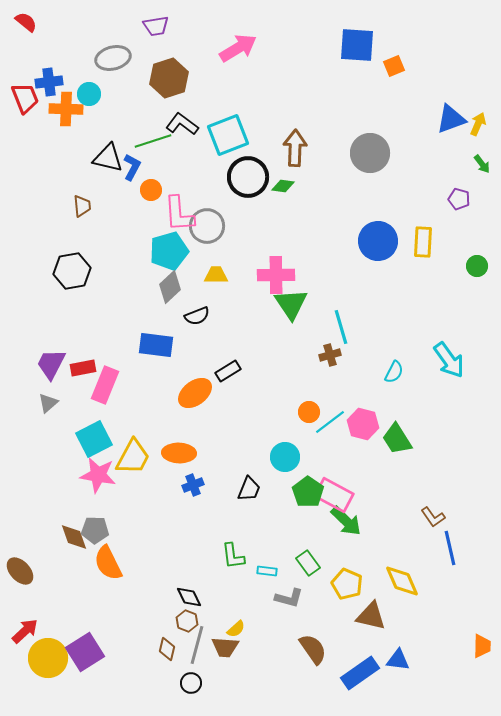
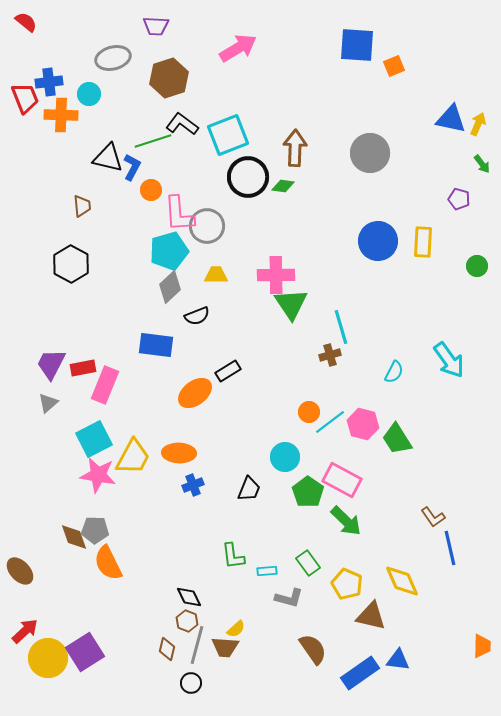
purple trapezoid at (156, 26): rotated 12 degrees clockwise
orange cross at (66, 109): moved 5 px left, 6 px down
blue triangle at (451, 119): rotated 32 degrees clockwise
black hexagon at (72, 271): moved 1 px left, 7 px up; rotated 21 degrees counterclockwise
pink rectangle at (334, 495): moved 8 px right, 15 px up
cyan rectangle at (267, 571): rotated 12 degrees counterclockwise
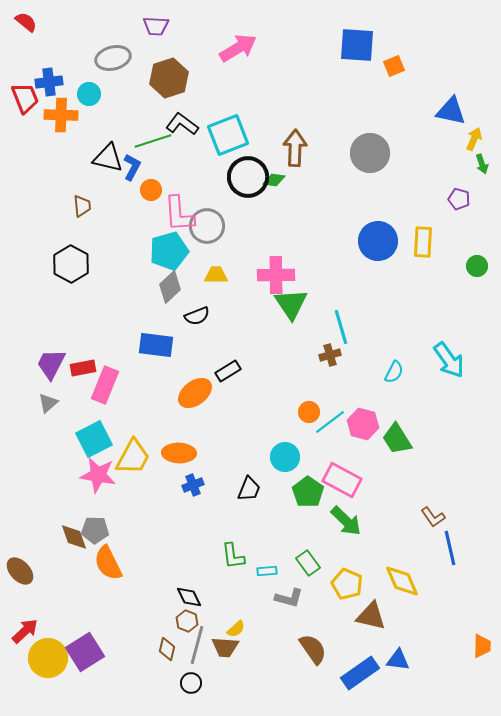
blue triangle at (451, 119): moved 8 px up
yellow arrow at (478, 124): moved 4 px left, 15 px down
green arrow at (482, 164): rotated 18 degrees clockwise
green diamond at (283, 186): moved 9 px left, 6 px up
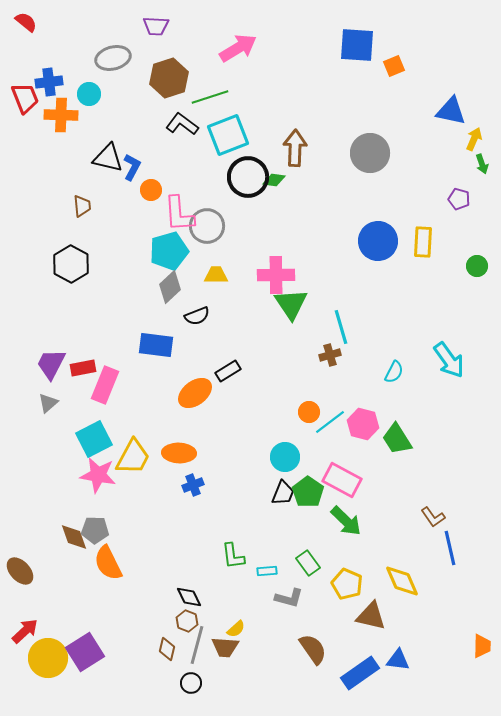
green line at (153, 141): moved 57 px right, 44 px up
black trapezoid at (249, 489): moved 34 px right, 4 px down
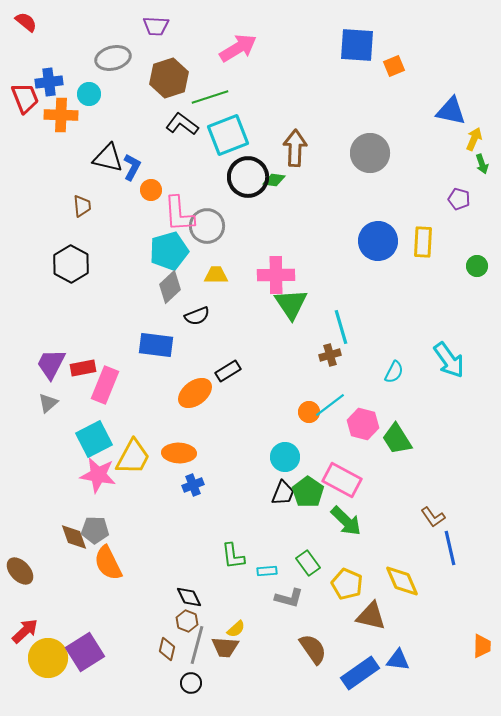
cyan line at (330, 422): moved 17 px up
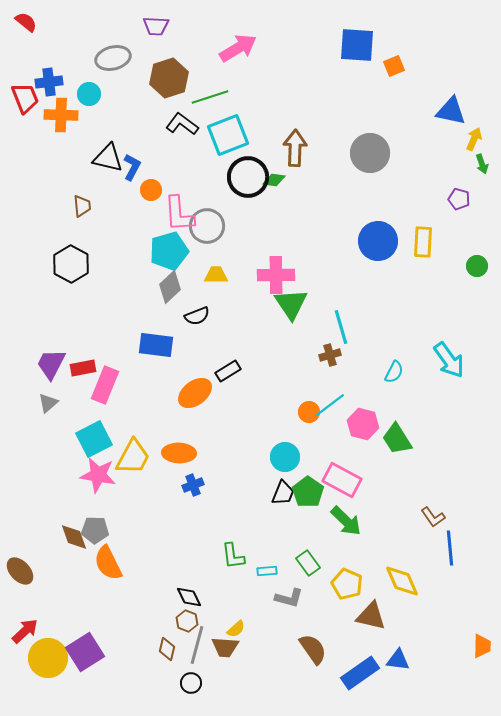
blue line at (450, 548): rotated 8 degrees clockwise
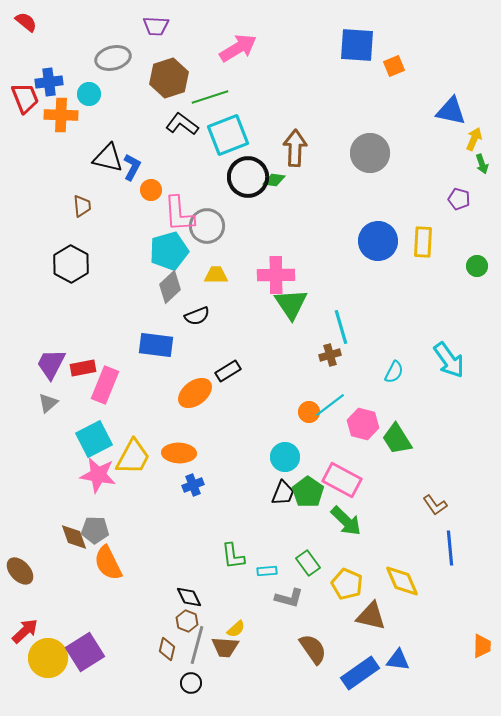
brown L-shape at (433, 517): moved 2 px right, 12 px up
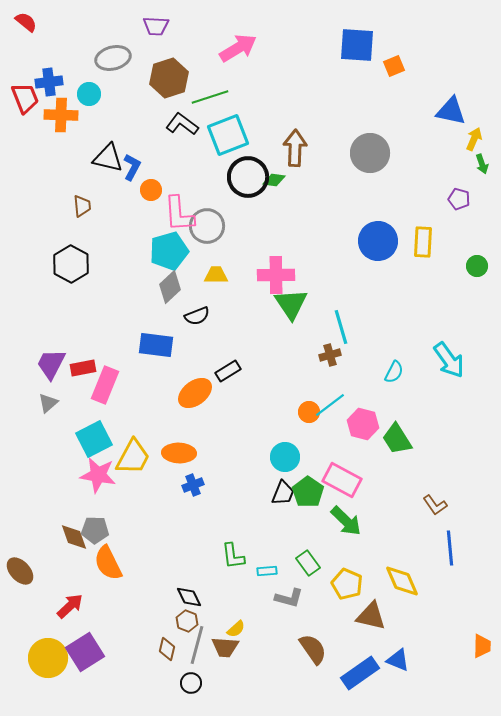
red arrow at (25, 631): moved 45 px right, 25 px up
blue triangle at (398, 660): rotated 15 degrees clockwise
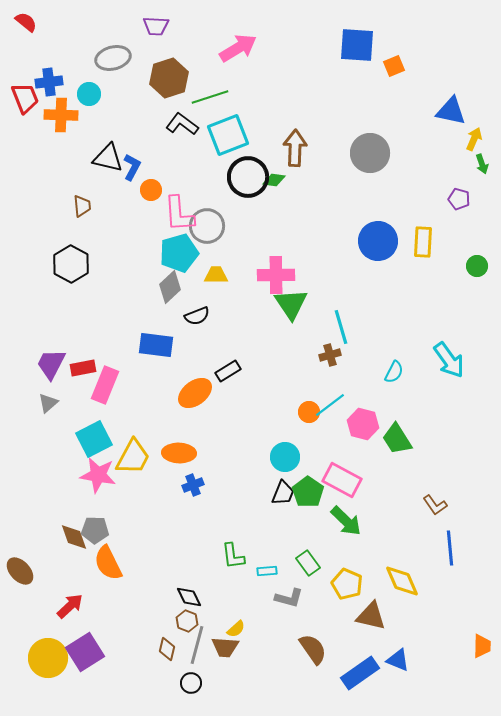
cyan pentagon at (169, 251): moved 10 px right, 2 px down
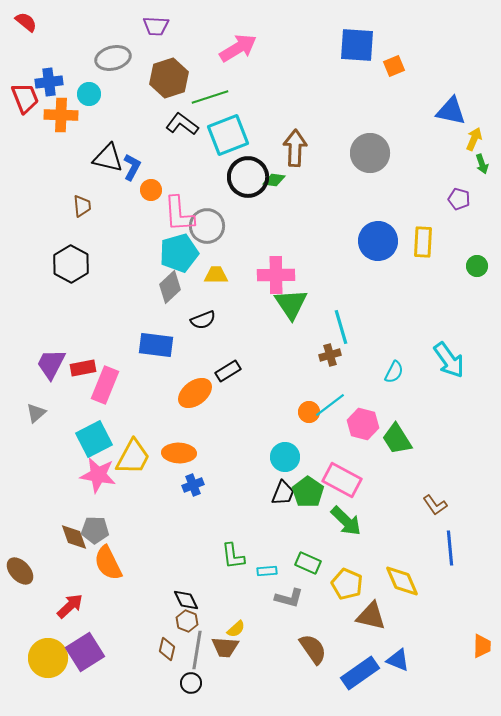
black semicircle at (197, 316): moved 6 px right, 4 px down
gray triangle at (48, 403): moved 12 px left, 10 px down
green rectangle at (308, 563): rotated 30 degrees counterclockwise
black diamond at (189, 597): moved 3 px left, 3 px down
gray line at (197, 645): moved 5 px down; rotated 6 degrees counterclockwise
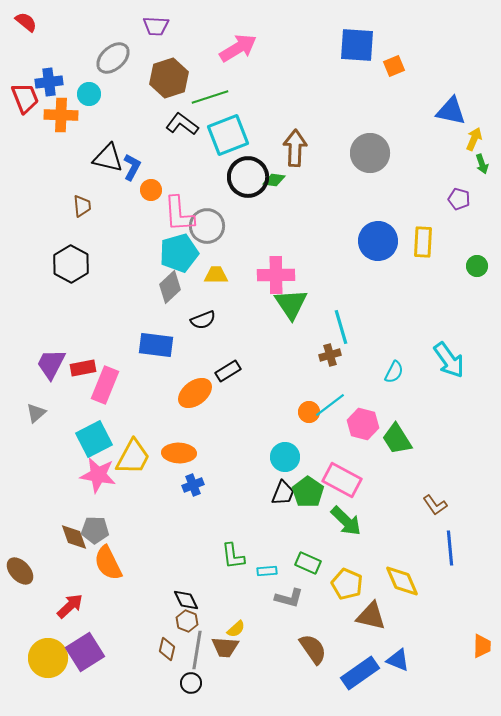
gray ellipse at (113, 58): rotated 28 degrees counterclockwise
